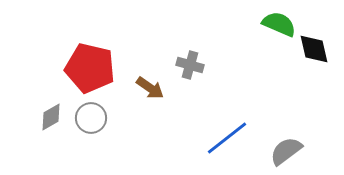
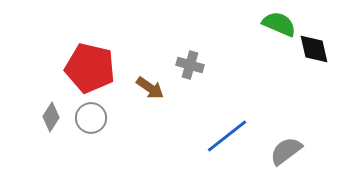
gray diamond: rotated 28 degrees counterclockwise
blue line: moved 2 px up
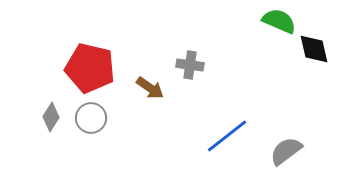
green semicircle: moved 3 px up
gray cross: rotated 8 degrees counterclockwise
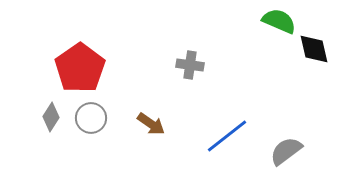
red pentagon: moved 10 px left; rotated 24 degrees clockwise
brown arrow: moved 1 px right, 36 px down
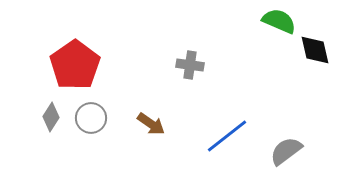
black diamond: moved 1 px right, 1 px down
red pentagon: moved 5 px left, 3 px up
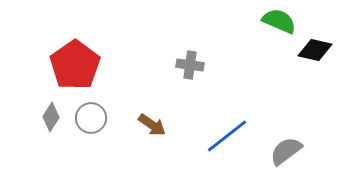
black diamond: rotated 64 degrees counterclockwise
brown arrow: moved 1 px right, 1 px down
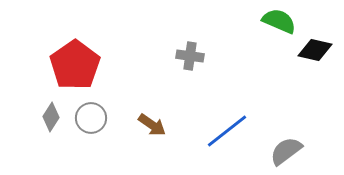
gray cross: moved 9 px up
blue line: moved 5 px up
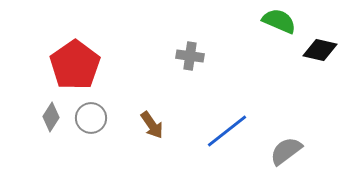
black diamond: moved 5 px right
brown arrow: rotated 20 degrees clockwise
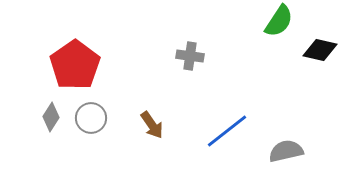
green semicircle: rotated 100 degrees clockwise
gray semicircle: rotated 24 degrees clockwise
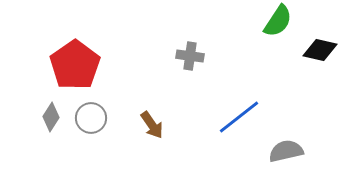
green semicircle: moved 1 px left
blue line: moved 12 px right, 14 px up
